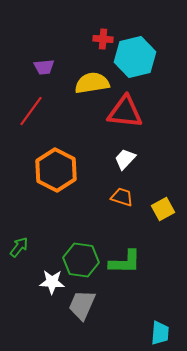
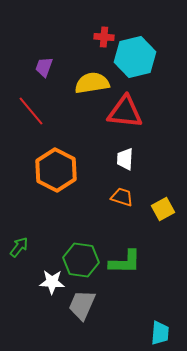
red cross: moved 1 px right, 2 px up
purple trapezoid: rotated 115 degrees clockwise
red line: rotated 76 degrees counterclockwise
white trapezoid: rotated 40 degrees counterclockwise
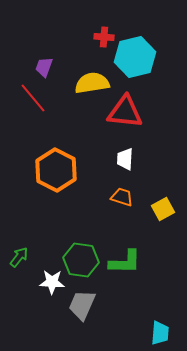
red line: moved 2 px right, 13 px up
green arrow: moved 10 px down
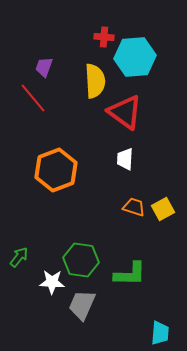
cyan hexagon: rotated 9 degrees clockwise
yellow semicircle: moved 3 px right, 2 px up; rotated 96 degrees clockwise
red triangle: rotated 30 degrees clockwise
orange hexagon: rotated 12 degrees clockwise
orange trapezoid: moved 12 px right, 10 px down
green L-shape: moved 5 px right, 12 px down
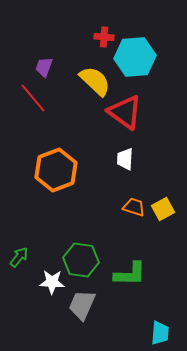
yellow semicircle: rotated 44 degrees counterclockwise
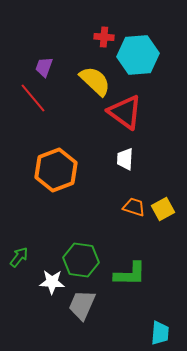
cyan hexagon: moved 3 px right, 2 px up
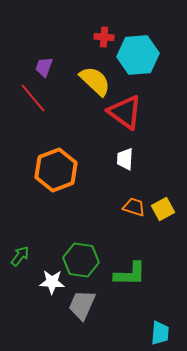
green arrow: moved 1 px right, 1 px up
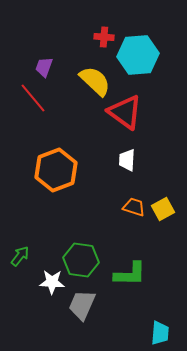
white trapezoid: moved 2 px right, 1 px down
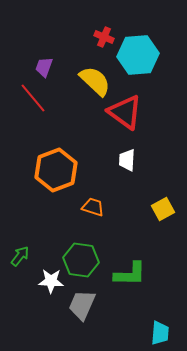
red cross: rotated 18 degrees clockwise
orange trapezoid: moved 41 px left
white star: moved 1 px left, 1 px up
